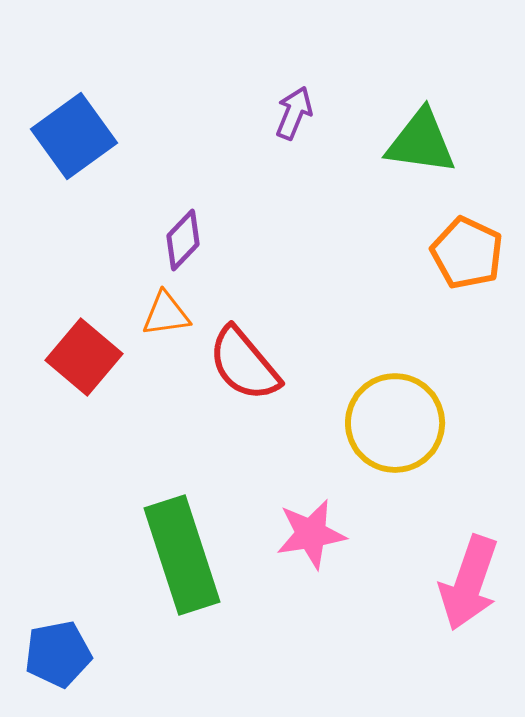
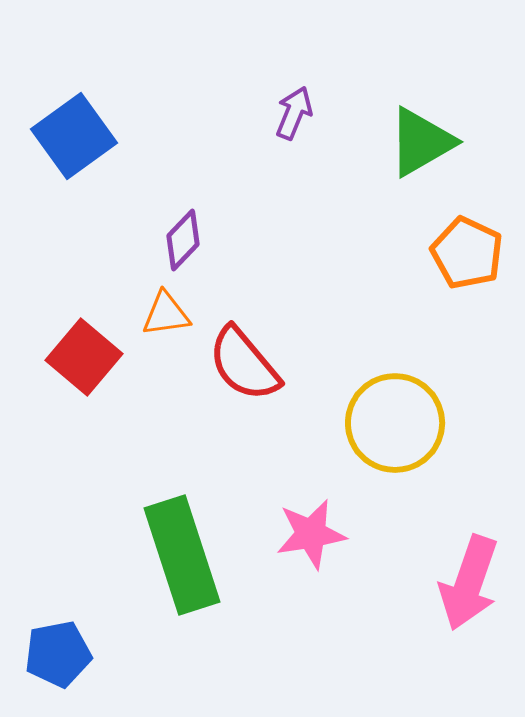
green triangle: rotated 38 degrees counterclockwise
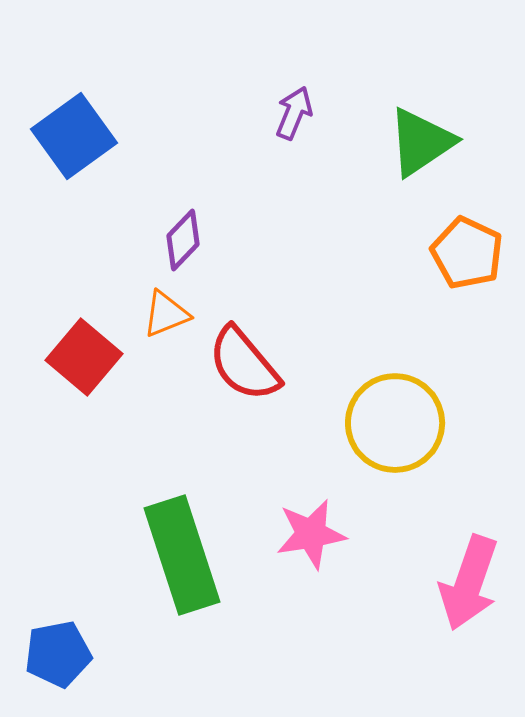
green triangle: rotated 4 degrees counterclockwise
orange triangle: rotated 14 degrees counterclockwise
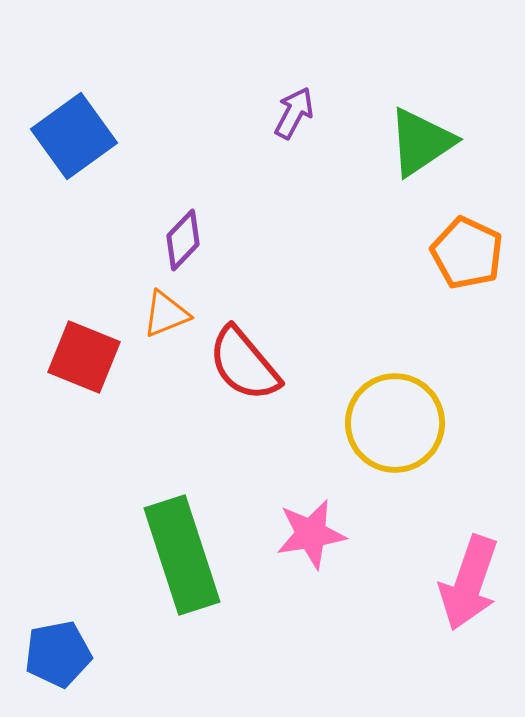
purple arrow: rotated 6 degrees clockwise
red square: rotated 18 degrees counterclockwise
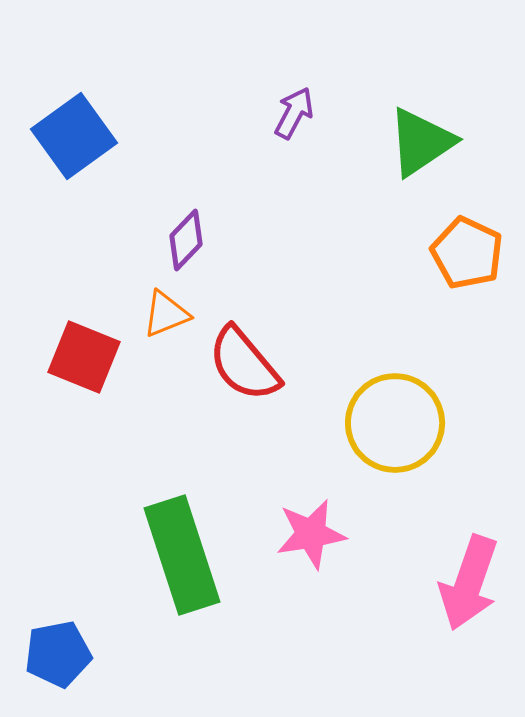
purple diamond: moved 3 px right
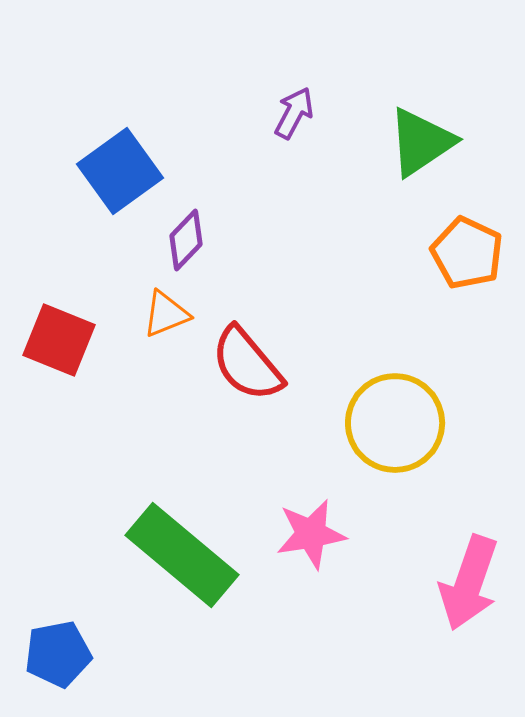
blue square: moved 46 px right, 35 px down
red square: moved 25 px left, 17 px up
red semicircle: moved 3 px right
green rectangle: rotated 32 degrees counterclockwise
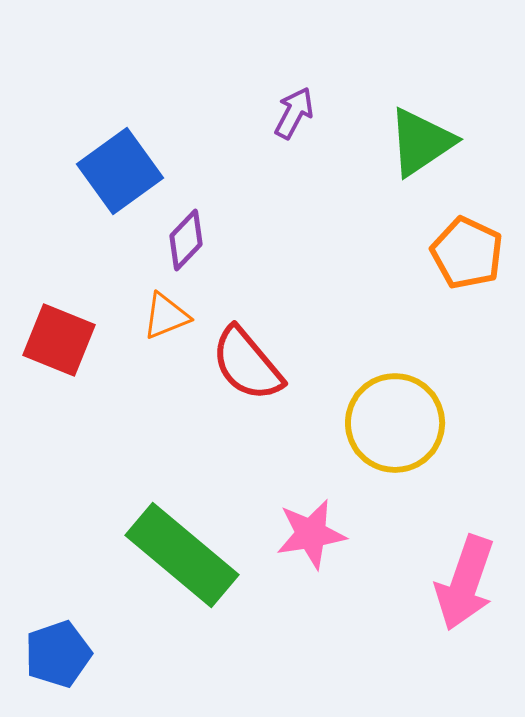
orange triangle: moved 2 px down
pink arrow: moved 4 px left
blue pentagon: rotated 8 degrees counterclockwise
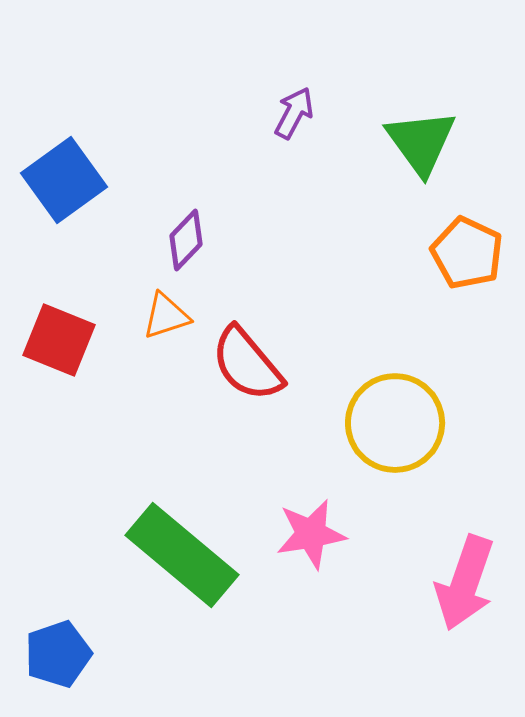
green triangle: rotated 32 degrees counterclockwise
blue square: moved 56 px left, 9 px down
orange triangle: rotated 4 degrees clockwise
